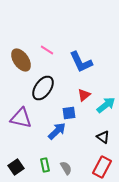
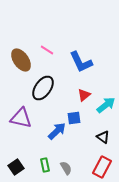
blue square: moved 5 px right, 5 px down
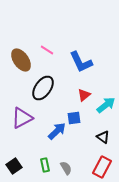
purple triangle: moved 1 px right; rotated 40 degrees counterclockwise
black square: moved 2 px left, 1 px up
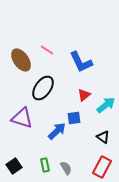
purple triangle: rotated 45 degrees clockwise
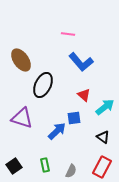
pink line: moved 21 px right, 16 px up; rotated 24 degrees counterclockwise
blue L-shape: rotated 15 degrees counterclockwise
black ellipse: moved 3 px up; rotated 10 degrees counterclockwise
red triangle: rotated 40 degrees counterclockwise
cyan arrow: moved 1 px left, 2 px down
gray semicircle: moved 5 px right, 3 px down; rotated 56 degrees clockwise
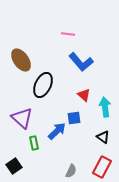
cyan arrow: rotated 60 degrees counterclockwise
purple triangle: rotated 25 degrees clockwise
green rectangle: moved 11 px left, 22 px up
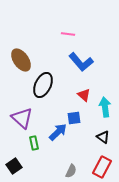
blue arrow: moved 1 px right, 1 px down
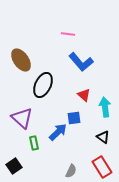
red rectangle: rotated 60 degrees counterclockwise
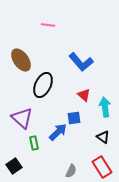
pink line: moved 20 px left, 9 px up
